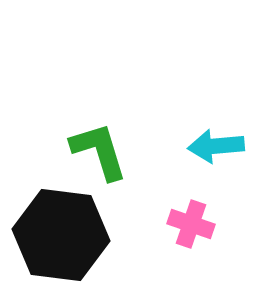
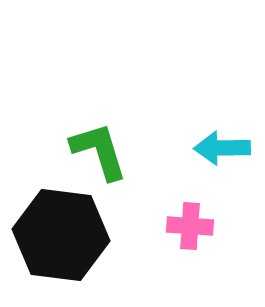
cyan arrow: moved 6 px right, 2 px down; rotated 4 degrees clockwise
pink cross: moved 1 px left, 2 px down; rotated 15 degrees counterclockwise
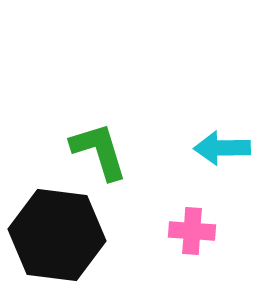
pink cross: moved 2 px right, 5 px down
black hexagon: moved 4 px left
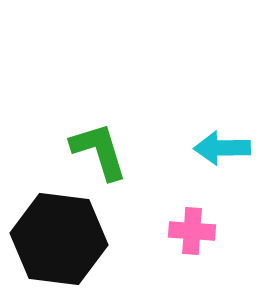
black hexagon: moved 2 px right, 4 px down
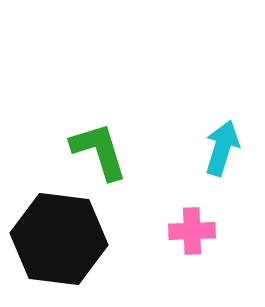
cyan arrow: rotated 108 degrees clockwise
pink cross: rotated 6 degrees counterclockwise
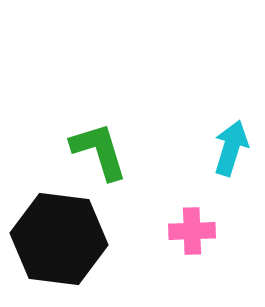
cyan arrow: moved 9 px right
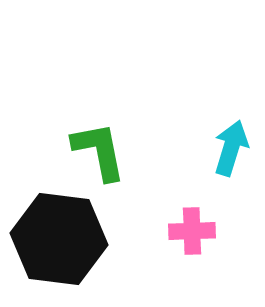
green L-shape: rotated 6 degrees clockwise
